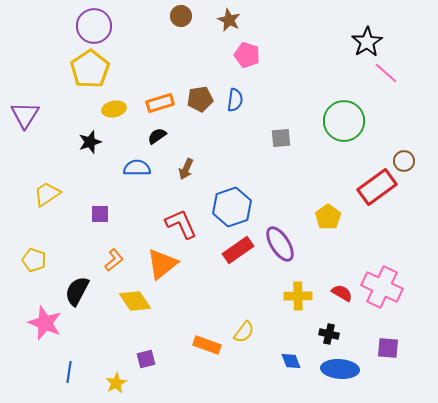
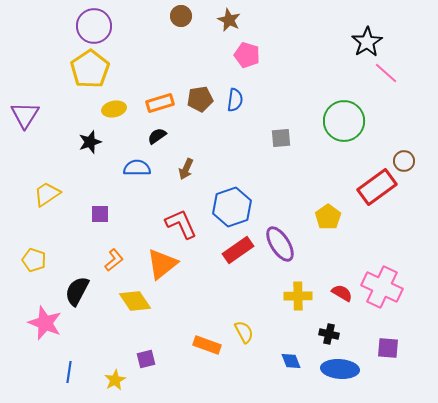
yellow semicircle at (244, 332): rotated 65 degrees counterclockwise
yellow star at (116, 383): moved 1 px left, 3 px up
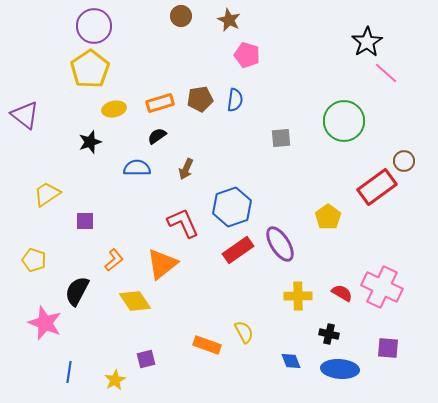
purple triangle at (25, 115): rotated 24 degrees counterclockwise
purple square at (100, 214): moved 15 px left, 7 px down
red L-shape at (181, 224): moved 2 px right, 1 px up
